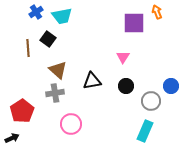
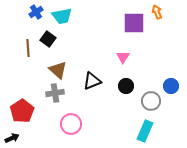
black triangle: rotated 12 degrees counterclockwise
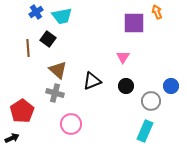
gray cross: rotated 24 degrees clockwise
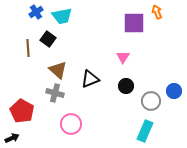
black triangle: moved 2 px left, 2 px up
blue circle: moved 3 px right, 5 px down
red pentagon: rotated 10 degrees counterclockwise
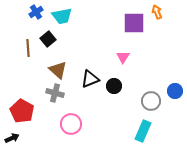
black square: rotated 14 degrees clockwise
black circle: moved 12 px left
blue circle: moved 1 px right
cyan rectangle: moved 2 px left
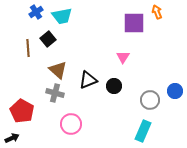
black triangle: moved 2 px left, 1 px down
gray circle: moved 1 px left, 1 px up
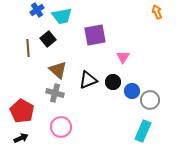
blue cross: moved 1 px right, 2 px up
purple square: moved 39 px left, 12 px down; rotated 10 degrees counterclockwise
black circle: moved 1 px left, 4 px up
blue circle: moved 43 px left
pink circle: moved 10 px left, 3 px down
black arrow: moved 9 px right
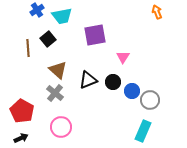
gray cross: rotated 24 degrees clockwise
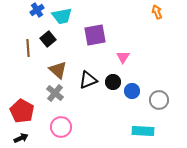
gray circle: moved 9 px right
cyan rectangle: rotated 70 degrees clockwise
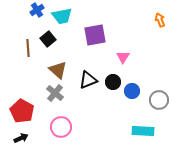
orange arrow: moved 3 px right, 8 px down
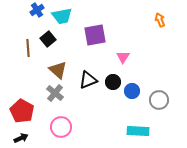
cyan rectangle: moved 5 px left
